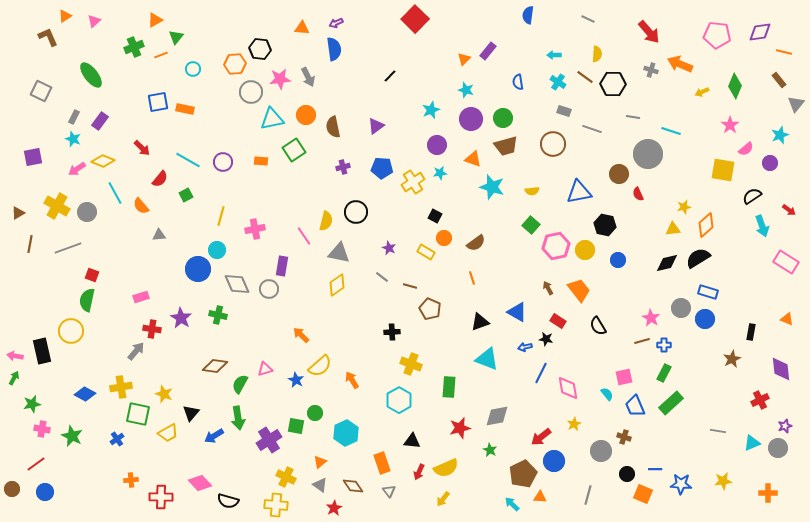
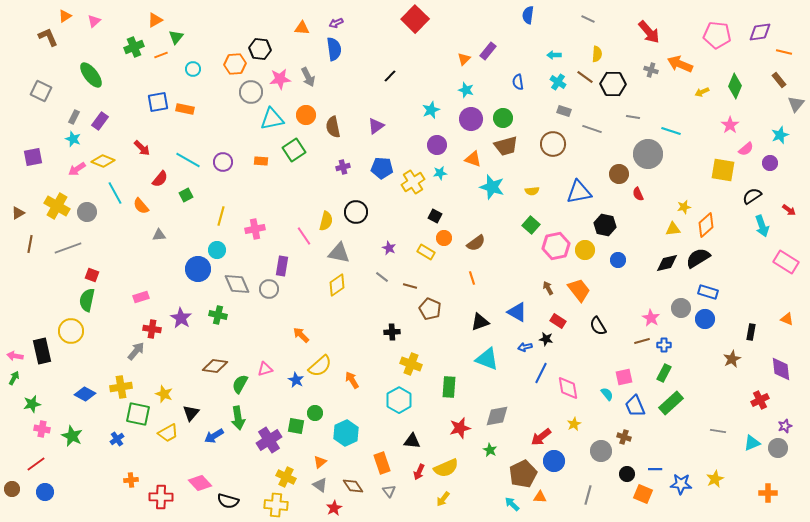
yellow star at (723, 481): moved 8 px left, 2 px up; rotated 18 degrees counterclockwise
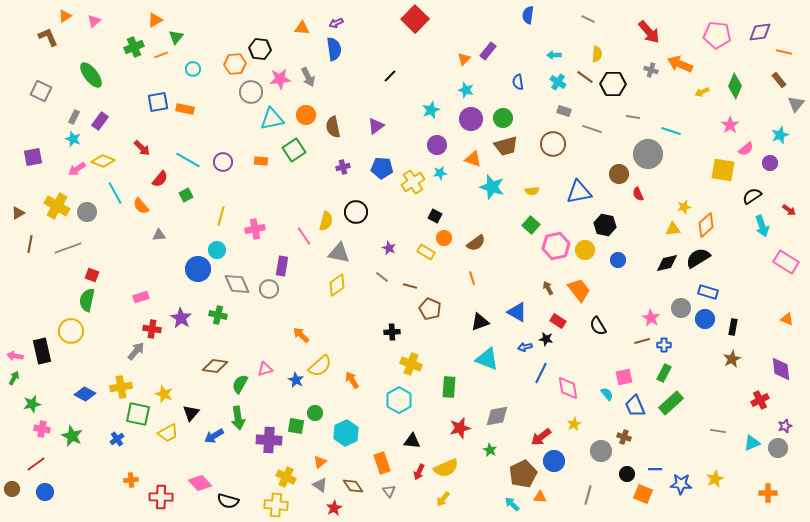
black rectangle at (751, 332): moved 18 px left, 5 px up
purple cross at (269, 440): rotated 35 degrees clockwise
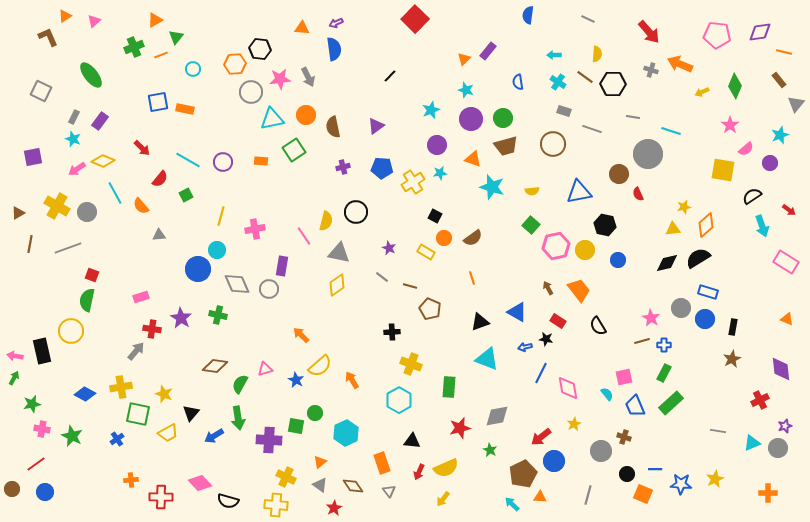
brown semicircle at (476, 243): moved 3 px left, 5 px up
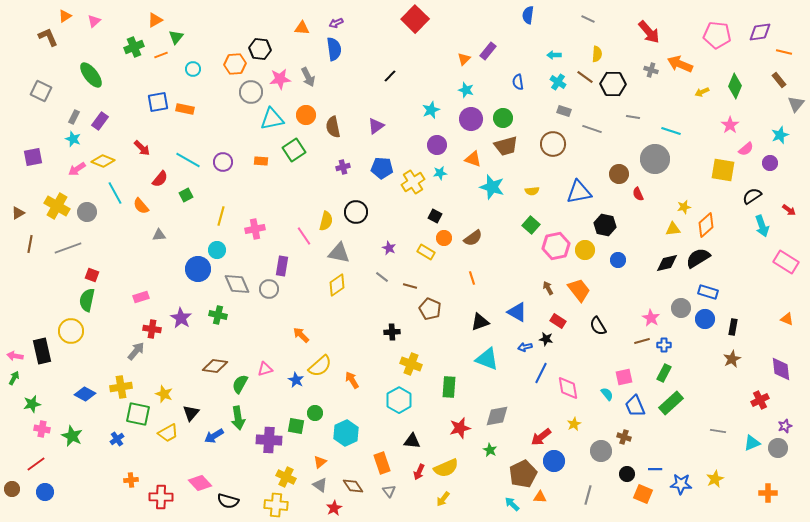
gray circle at (648, 154): moved 7 px right, 5 px down
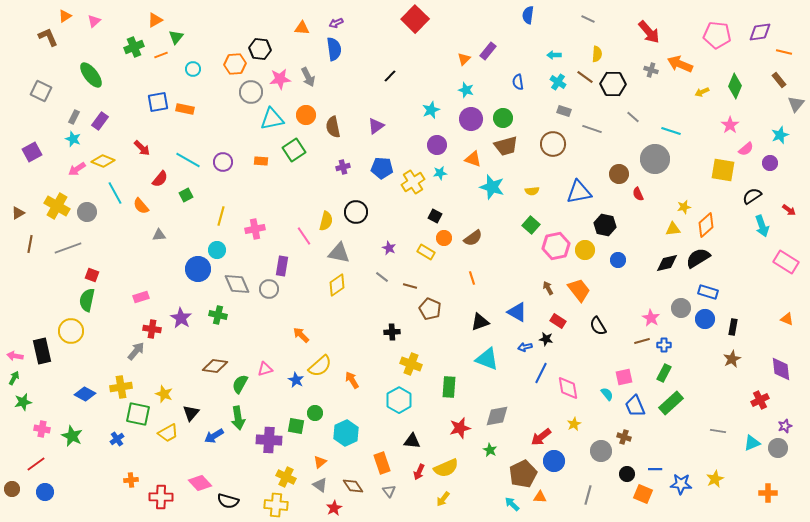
gray line at (633, 117): rotated 32 degrees clockwise
purple square at (33, 157): moved 1 px left, 5 px up; rotated 18 degrees counterclockwise
green star at (32, 404): moved 9 px left, 2 px up
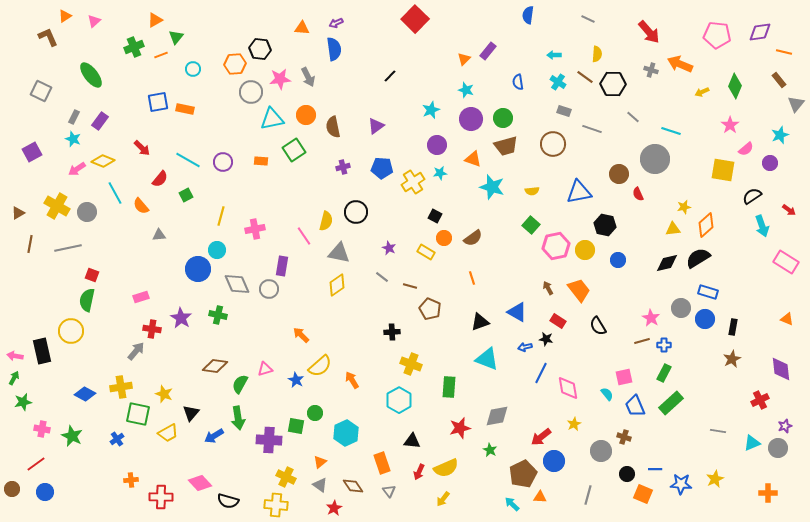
gray line at (68, 248): rotated 8 degrees clockwise
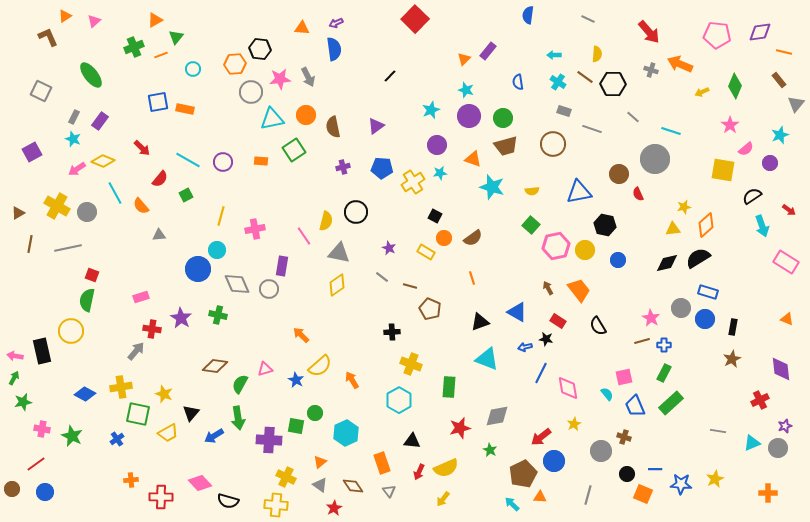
purple circle at (471, 119): moved 2 px left, 3 px up
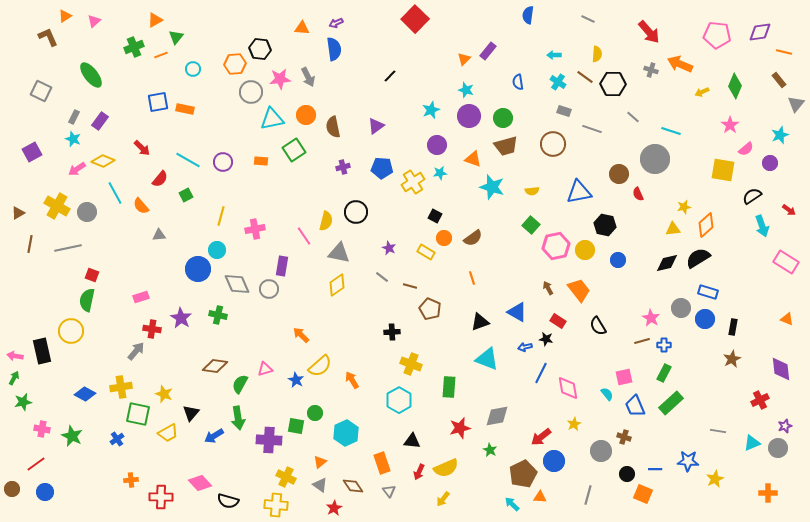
blue star at (681, 484): moved 7 px right, 23 px up
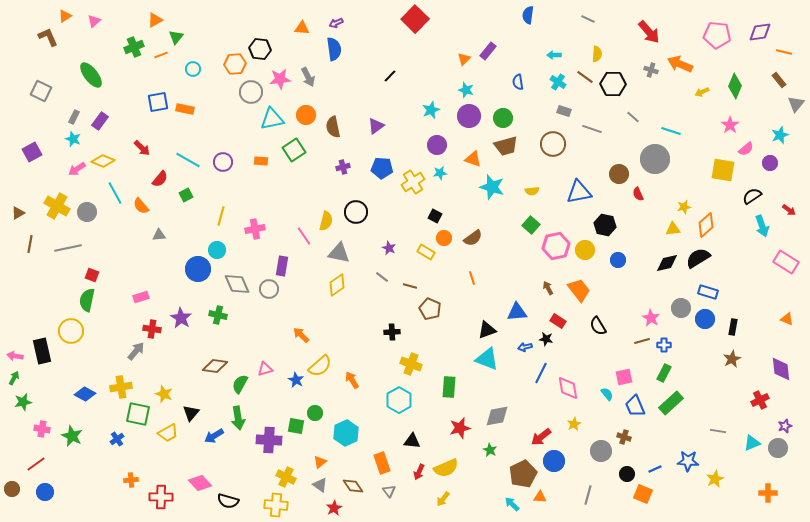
blue triangle at (517, 312): rotated 35 degrees counterclockwise
black triangle at (480, 322): moved 7 px right, 8 px down
blue line at (655, 469): rotated 24 degrees counterclockwise
